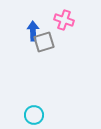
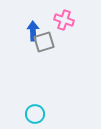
cyan circle: moved 1 px right, 1 px up
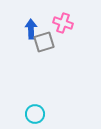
pink cross: moved 1 px left, 3 px down
blue arrow: moved 2 px left, 2 px up
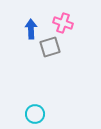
gray square: moved 6 px right, 5 px down
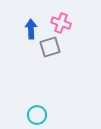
pink cross: moved 2 px left
cyan circle: moved 2 px right, 1 px down
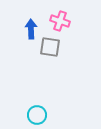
pink cross: moved 1 px left, 2 px up
gray square: rotated 25 degrees clockwise
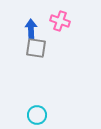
gray square: moved 14 px left, 1 px down
